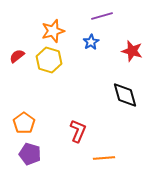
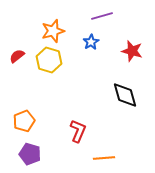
orange pentagon: moved 2 px up; rotated 15 degrees clockwise
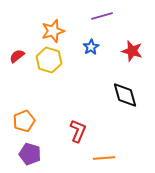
blue star: moved 5 px down
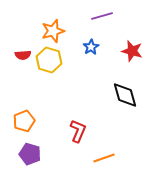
red semicircle: moved 6 px right, 1 px up; rotated 147 degrees counterclockwise
orange line: rotated 15 degrees counterclockwise
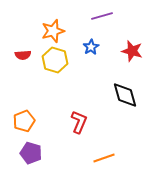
yellow hexagon: moved 6 px right
red L-shape: moved 1 px right, 9 px up
purple pentagon: moved 1 px right, 1 px up
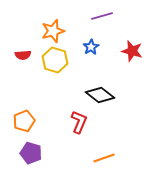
black diamond: moved 25 px left; rotated 36 degrees counterclockwise
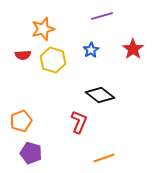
orange star: moved 10 px left, 2 px up
blue star: moved 3 px down
red star: moved 1 px right, 2 px up; rotated 20 degrees clockwise
yellow hexagon: moved 2 px left
orange pentagon: moved 3 px left
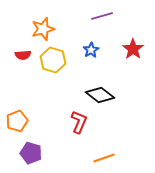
orange pentagon: moved 4 px left
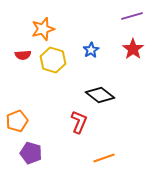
purple line: moved 30 px right
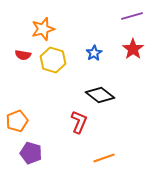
blue star: moved 3 px right, 3 px down
red semicircle: rotated 14 degrees clockwise
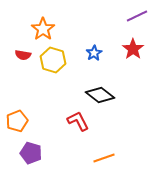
purple line: moved 5 px right; rotated 10 degrees counterclockwise
orange star: rotated 20 degrees counterclockwise
red L-shape: moved 1 px left, 1 px up; rotated 50 degrees counterclockwise
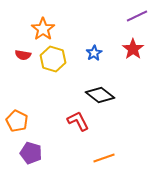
yellow hexagon: moved 1 px up
orange pentagon: rotated 25 degrees counterclockwise
